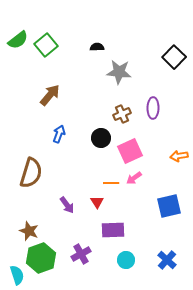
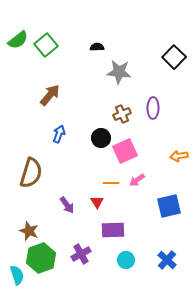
pink square: moved 5 px left
pink arrow: moved 3 px right, 2 px down
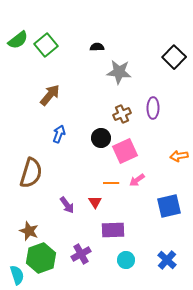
red triangle: moved 2 px left
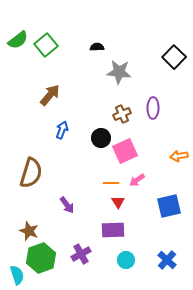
blue arrow: moved 3 px right, 4 px up
red triangle: moved 23 px right
